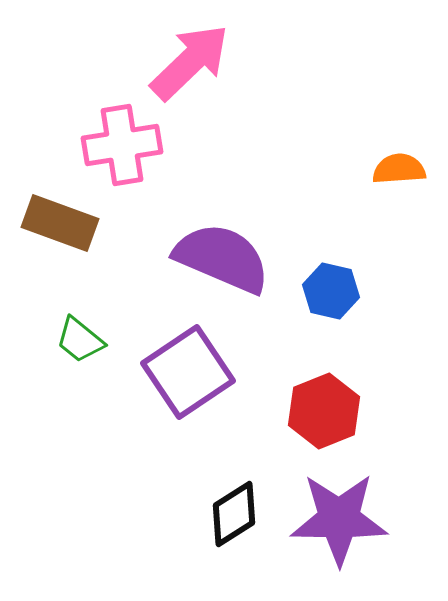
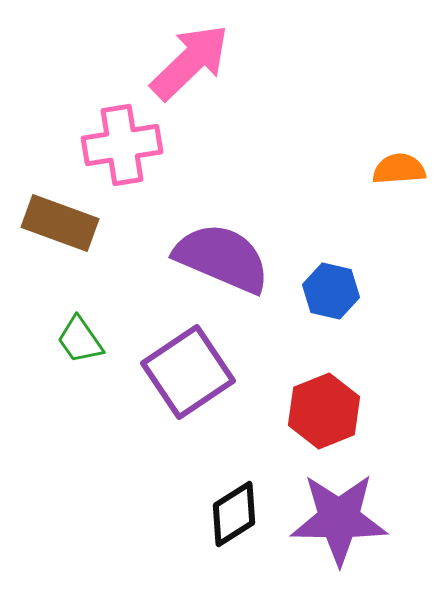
green trapezoid: rotated 16 degrees clockwise
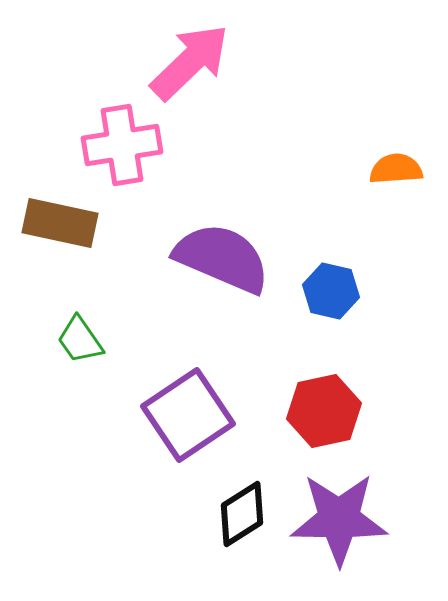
orange semicircle: moved 3 px left
brown rectangle: rotated 8 degrees counterclockwise
purple square: moved 43 px down
red hexagon: rotated 10 degrees clockwise
black diamond: moved 8 px right
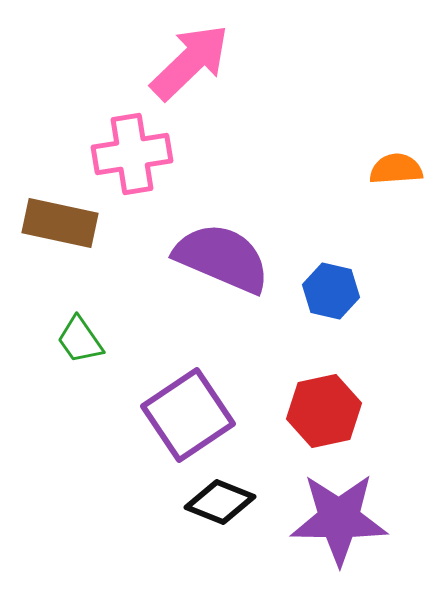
pink cross: moved 10 px right, 9 px down
black diamond: moved 22 px left, 12 px up; rotated 54 degrees clockwise
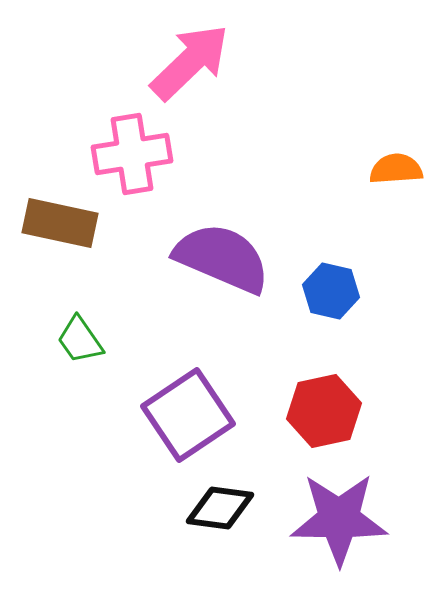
black diamond: moved 6 px down; rotated 14 degrees counterclockwise
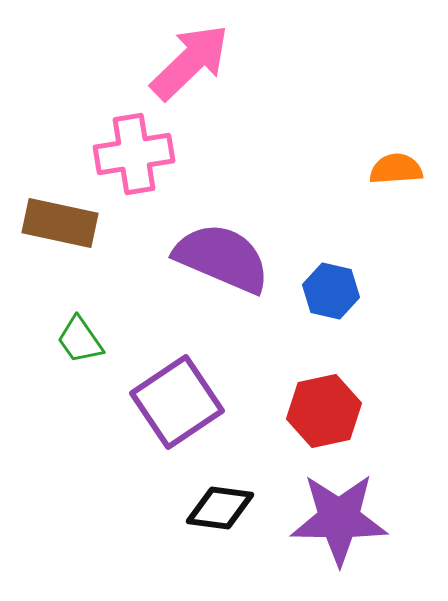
pink cross: moved 2 px right
purple square: moved 11 px left, 13 px up
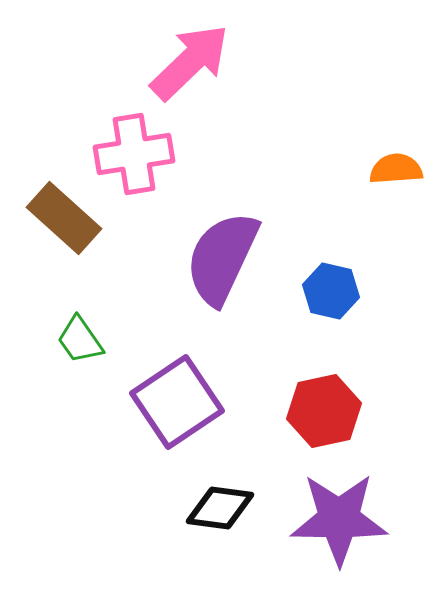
brown rectangle: moved 4 px right, 5 px up; rotated 30 degrees clockwise
purple semicircle: rotated 88 degrees counterclockwise
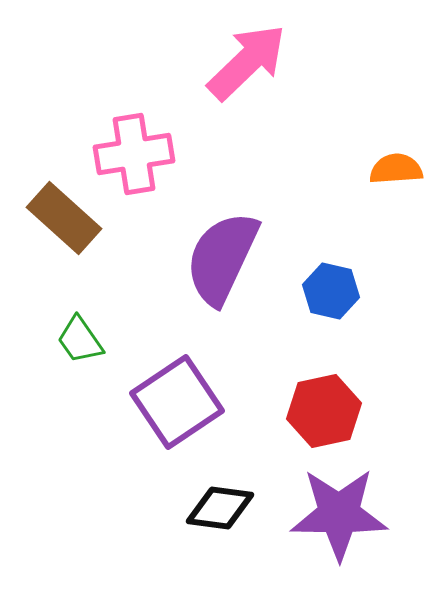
pink arrow: moved 57 px right
purple star: moved 5 px up
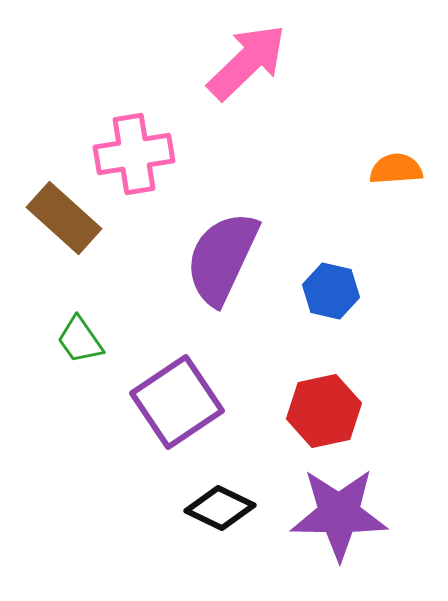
black diamond: rotated 18 degrees clockwise
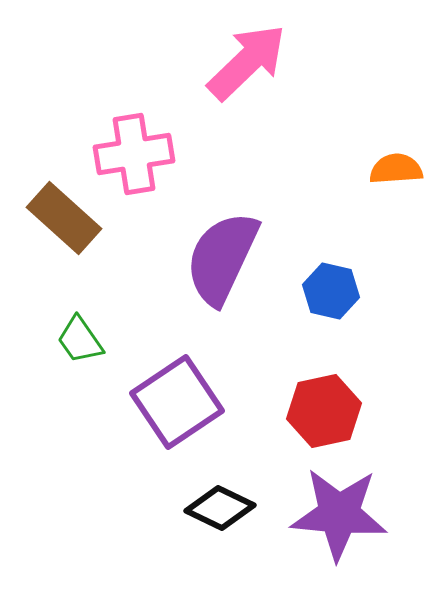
purple star: rotated 4 degrees clockwise
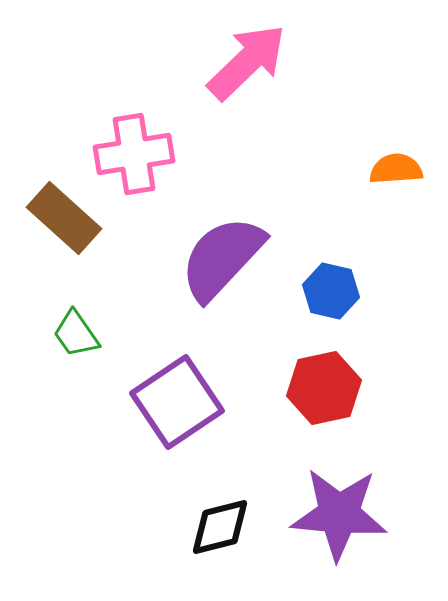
purple semicircle: rotated 18 degrees clockwise
green trapezoid: moved 4 px left, 6 px up
red hexagon: moved 23 px up
black diamond: moved 19 px down; rotated 40 degrees counterclockwise
